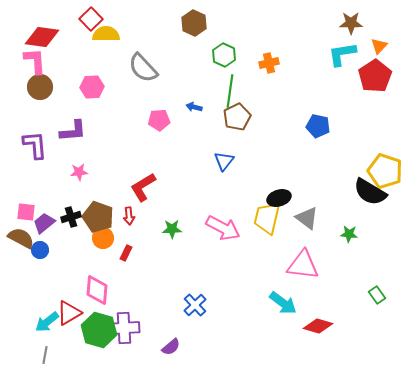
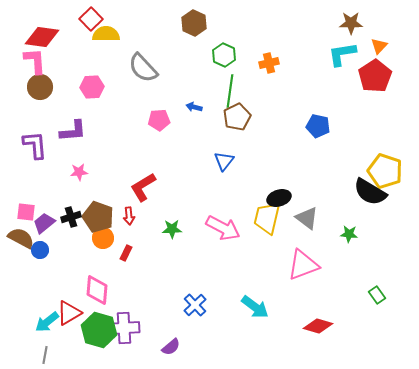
pink triangle at (303, 265): rotated 28 degrees counterclockwise
cyan arrow at (283, 303): moved 28 px left, 4 px down
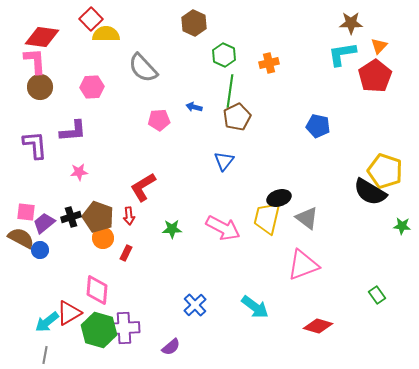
green star at (349, 234): moved 53 px right, 8 px up
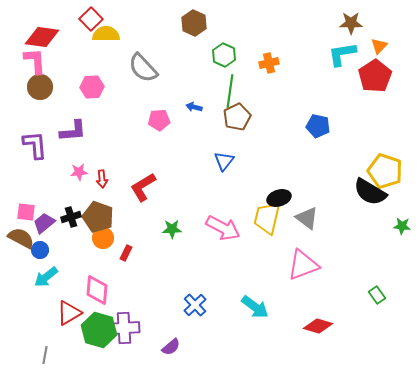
red arrow at (129, 216): moved 27 px left, 37 px up
cyan arrow at (47, 322): moved 1 px left, 45 px up
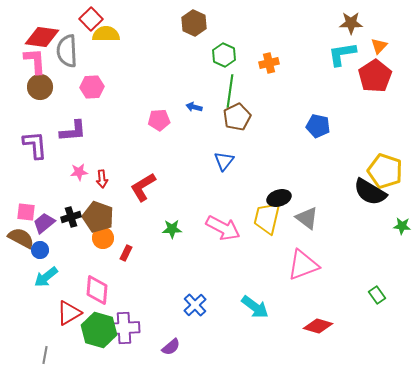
gray semicircle at (143, 68): moved 76 px left, 17 px up; rotated 40 degrees clockwise
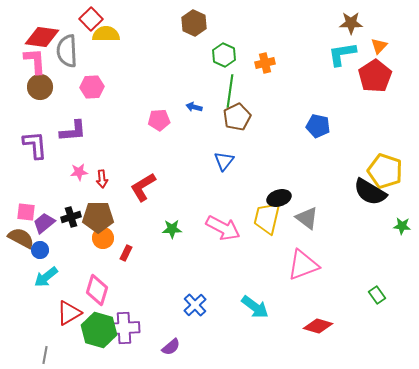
orange cross at (269, 63): moved 4 px left
brown pentagon at (98, 217): rotated 20 degrees counterclockwise
pink diamond at (97, 290): rotated 12 degrees clockwise
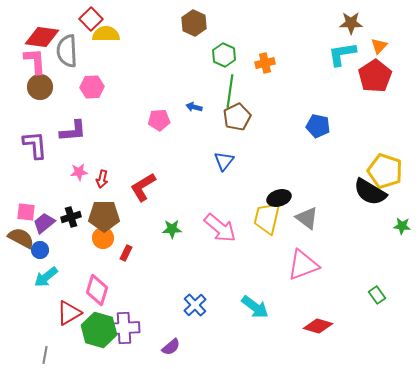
red arrow at (102, 179): rotated 18 degrees clockwise
brown pentagon at (98, 217): moved 6 px right, 1 px up
pink arrow at (223, 228): moved 3 px left; rotated 12 degrees clockwise
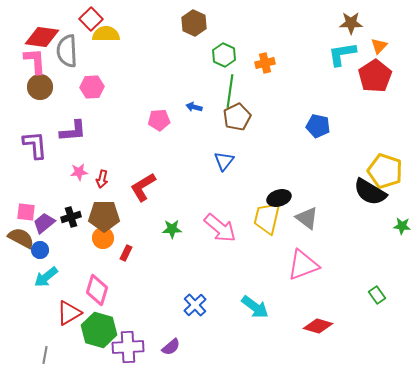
purple cross at (124, 328): moved 4 px right, 19 px down
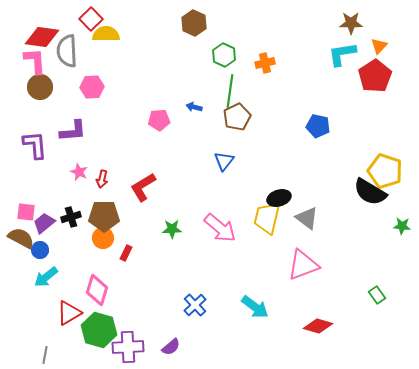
pink star at (79, 172): rotated 30 degrees clockwise
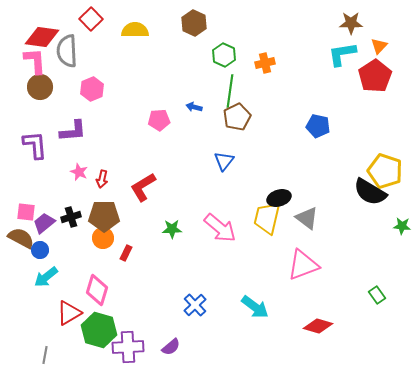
yellow semicircle at (106, 34): moved 29 px right, 4 px up
pink hexagon at (92, 87): moved 2 px down; rotated 20 degrees counterclockwise
